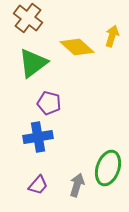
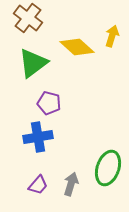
gray arrow: moved 6 px left, 1 px up
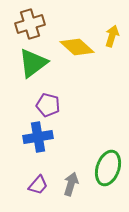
brown cross: moved 2 px right, 6 px down; rotated 36 degrees clockwise
purple pentagon: moved 1 px left, 2 px down
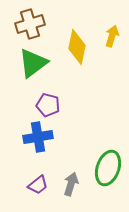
yellow diamond: rotated 60 degrees clockwise
purple trapezoid: rotated 10 degrees clockwise
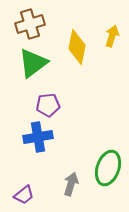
purple pentagon: rotated 20 degrees counterclockwise
purple trapezoid: moved 14 px left, 10 px down
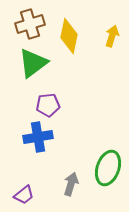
yellow diamond: moved 8 px left, 11 px up
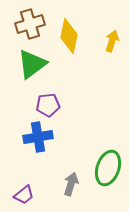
yellow arrow: moved 5 px down
green triangle: moved 1 px left, 1 px down
